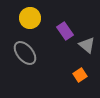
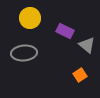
purple rectangle: rotated 30 degrees counterclockwise
gray ellipse: moved 1 px left; rotated 55 degrees counterclockwise
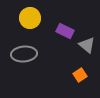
gray ellipse: moved 1 px down
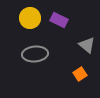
purple rectangle: moved 6 px left, 11 px up
gray ellipse: moved 11 px right
orange square: moved 1 px up
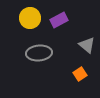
purple rectangle: rotated 54 degrees counterclockwise
gray ellipse: moved 4 px right, 1 px up
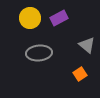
purple rectangle: moved 2 px up
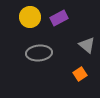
yellow circle: moved 1 px up
